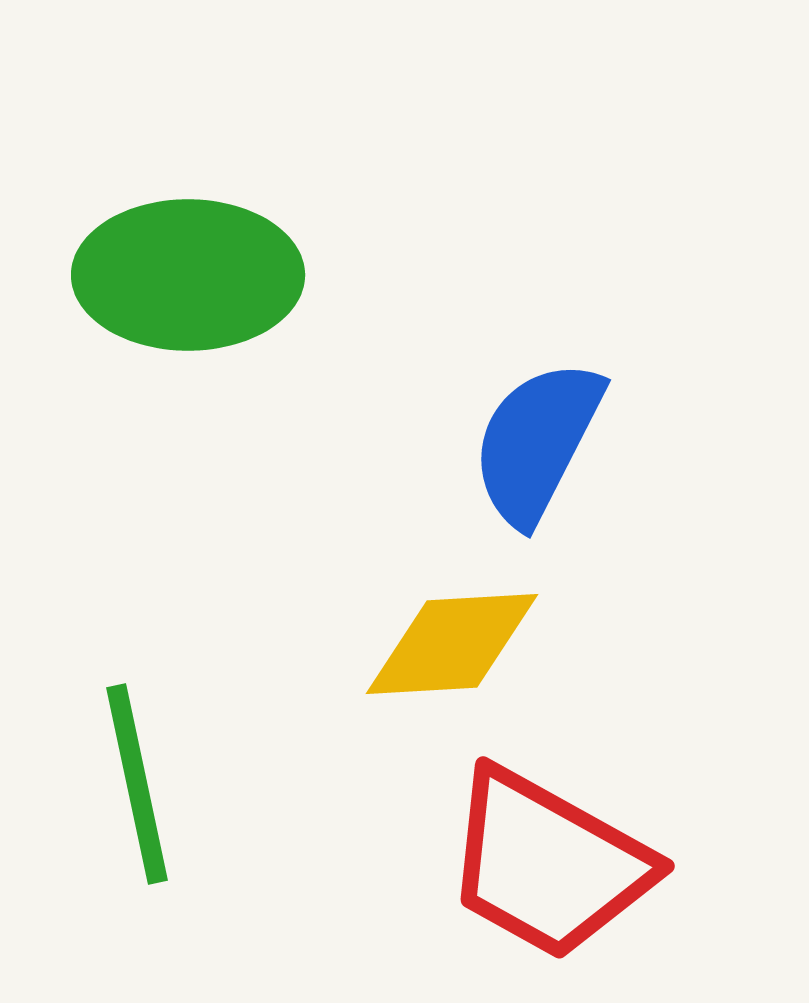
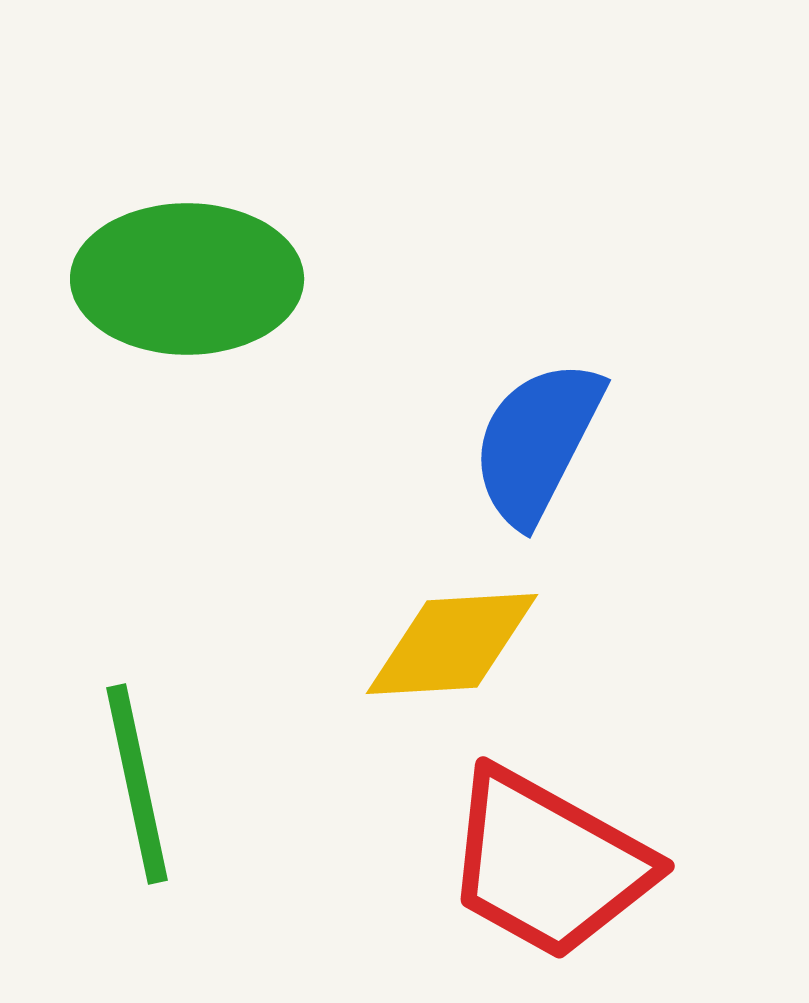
green ellipse: moved 1 px left, 4 px down
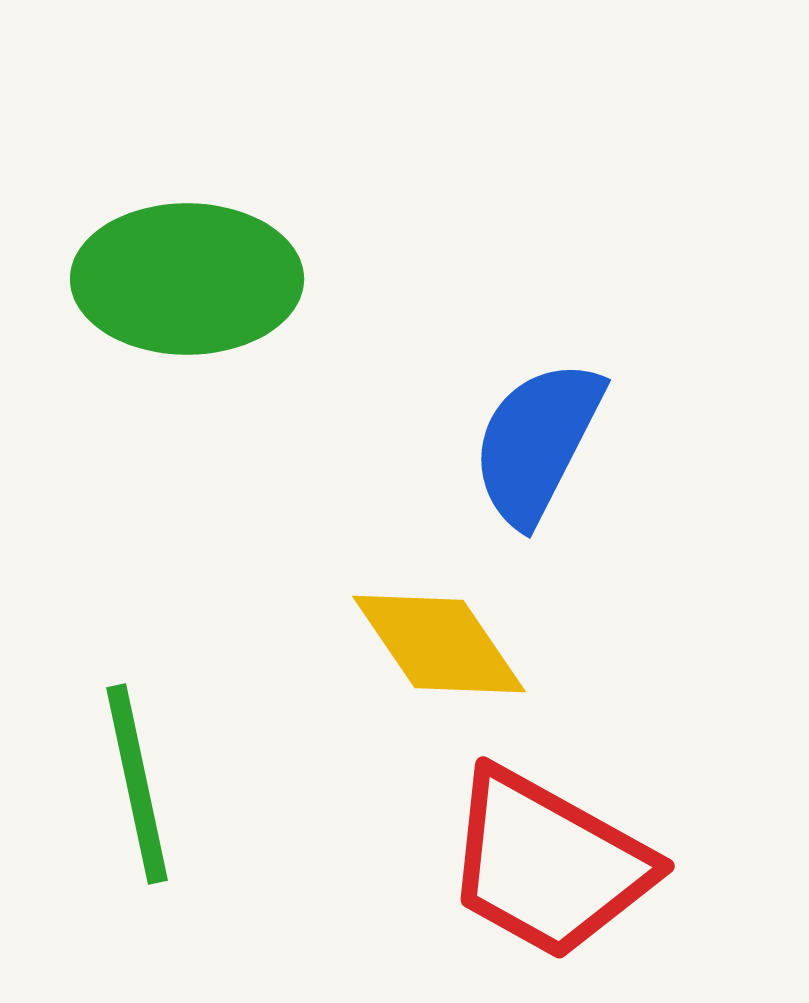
yellow diamond: moved 13 px left; rotated 59 degrees clockwise
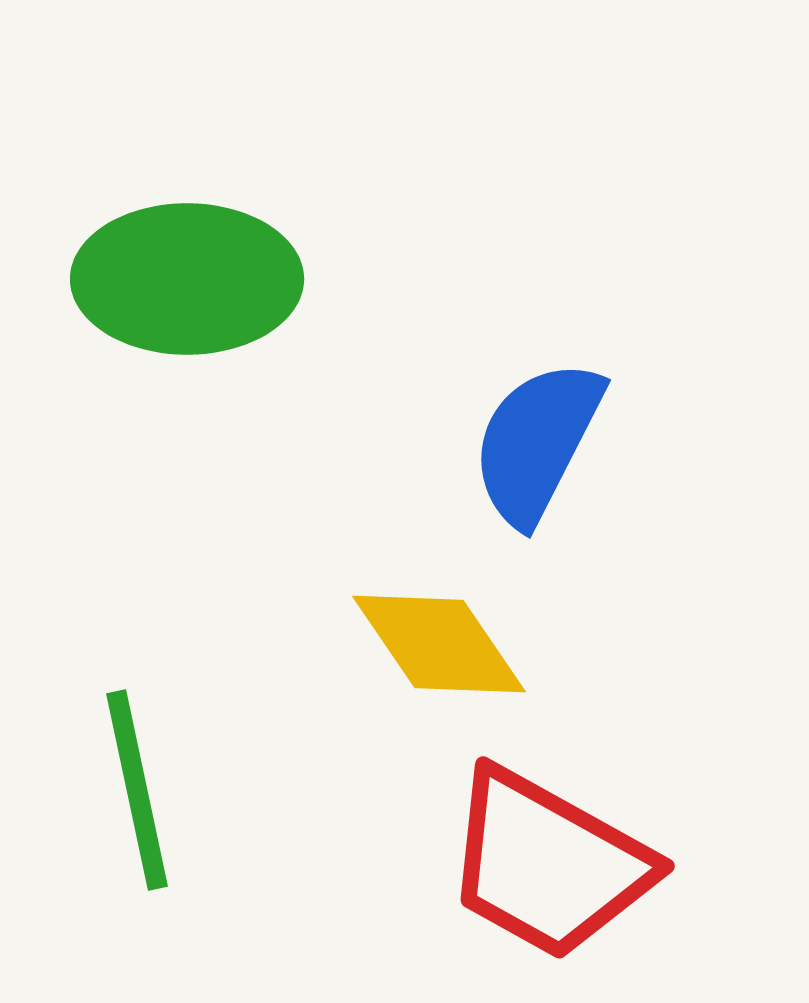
green line: moved 6 px down
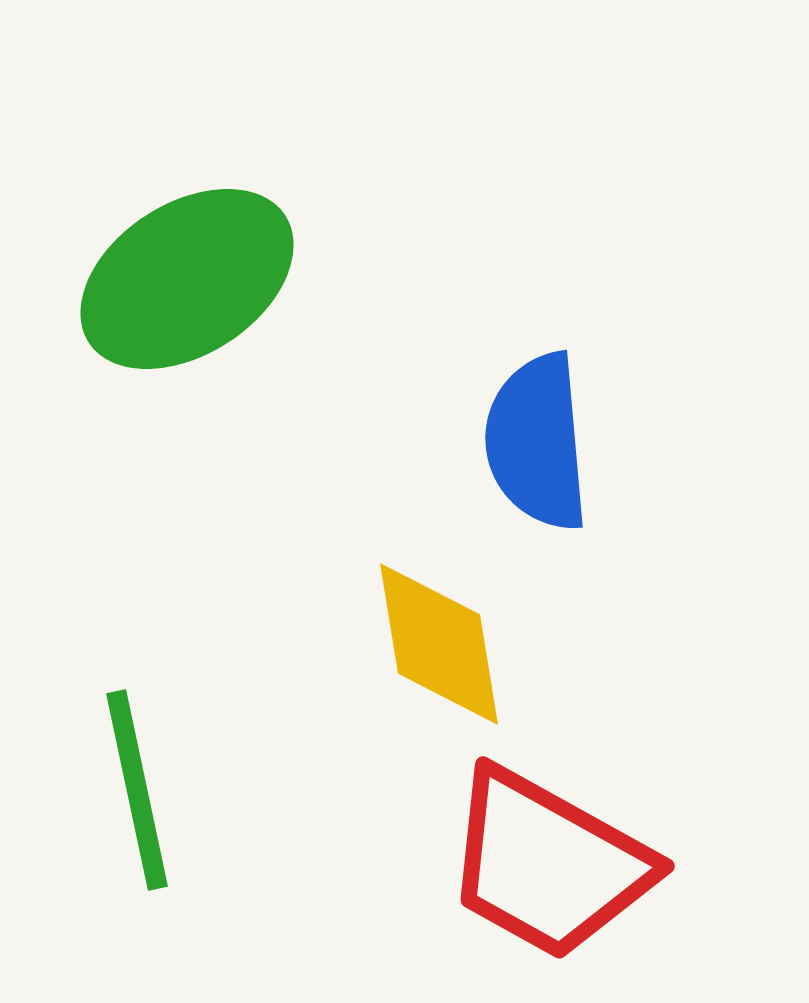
green ellipse: rotated 33 degrees counterclockwise
blue semicircle: rotated 32 degrees counterclockwise
yellow diamond: rotated 25 degrees clockwise
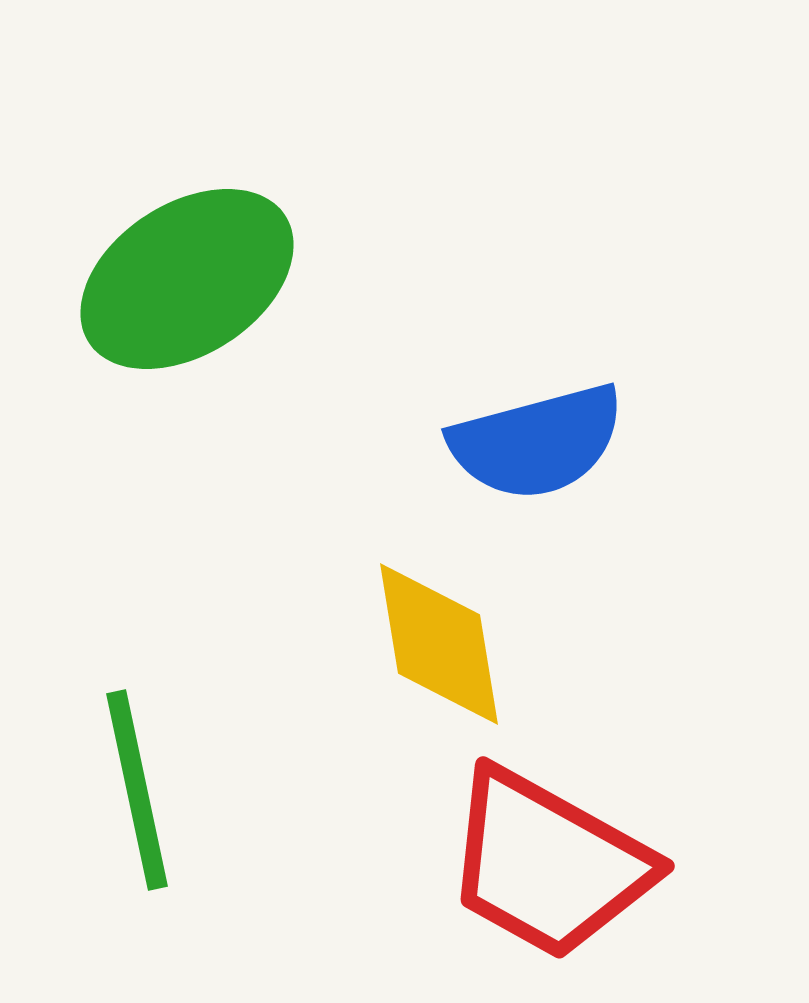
blue semicircle: rotated 100 degrees counterclockwise
